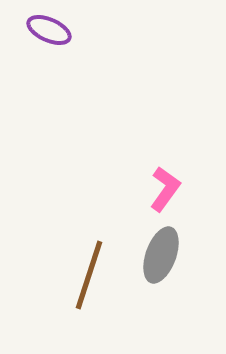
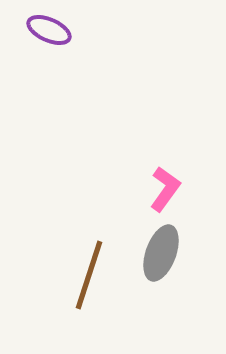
gray ellipse: moved 2 px up
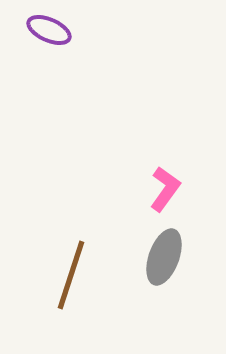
gray ellipse: moved 3 px right, 4 px down
brown line: moved 18 px left
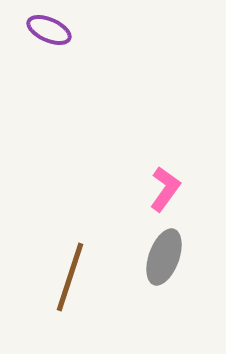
brown line: moved 1 px left, 2 px down
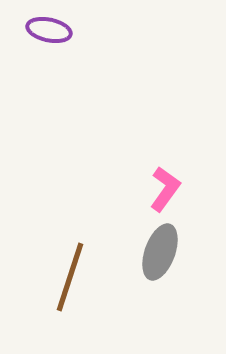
purple ellipse: rotated 12 degrees counterclockwise
gray ellipse: moved 4 px left, 5 px up
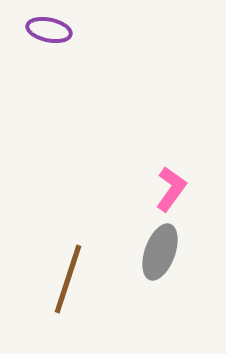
pink L-shape: moved 6 px right
brown line: moved 2 px left, 2 px down
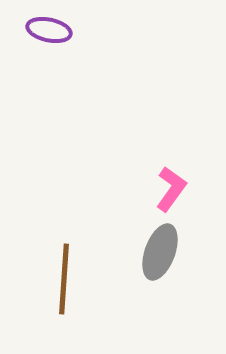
brown line: moved 4 px left; rotated 14 degrees counterclockwise
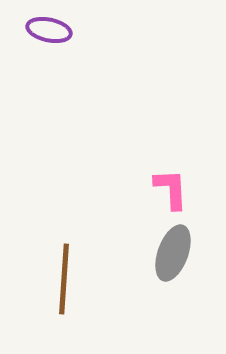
pink L-shape: rotated 39 degrees counterclockwise
gray ellipse: moved 13 px right, 1 px down
